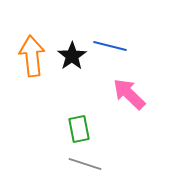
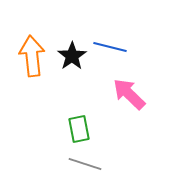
blue line: moved 1 px down
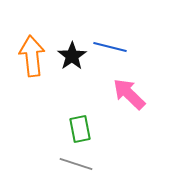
green rectangle: moved 1 px right
gray line: moved 9 px left
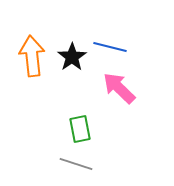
black star: moved 1 px down
pink arrow: moved 10 px left, 6 px up
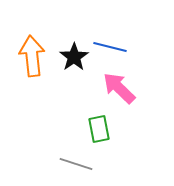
black star: moved 2 px right
green rectangle: moved 19 px right
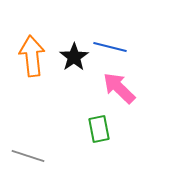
gray line: moved 48 px left, 8 px up
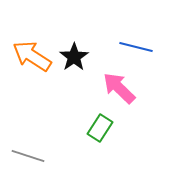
blue line: moved 26 px right
orange arrow: rotated 51 degrees counterclockwise
green rectangle: moved 1 px right, 1 px up; rotated 44 degrees clockwise
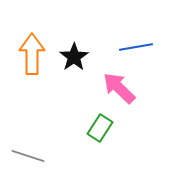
blue line: rotated 24 degrees counterclockwise
orange arrow: moved 2 px up; rotated 57 degrees clockwise
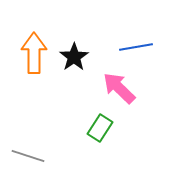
orange arrow: moved 2 px right, 1 px up
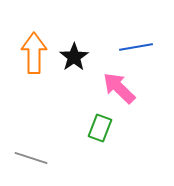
green rectangle: rotated 12 degrees counterclockwise
gray line: moved 3 px right, 2 px down
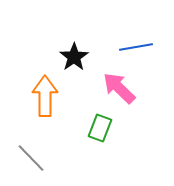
orange arrow: moved 11 px right, 43 px down
gray line: rotated 28 degrees clockwise
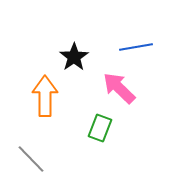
gray line: moved 1 px down
